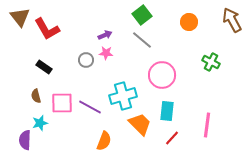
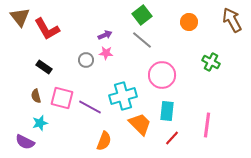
pink square: moved 5 px up; rotated 15 degrees clockwise
purple semicircle: moved 2 px down; rotated 66 degrees counterclockwise
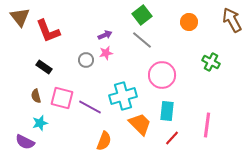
red L-shape: moved 1 px right, 2 px down; rotated 8 degrees clockwise
pink star: rotated 16 degrees counterclockwise
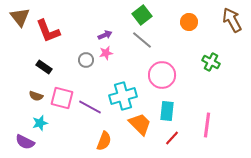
brown semicircle: rotated 56 degrees counterclockwise
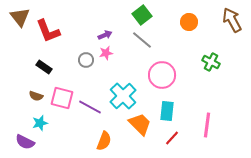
cyan cross: rotated 28 degrees counterclockwise
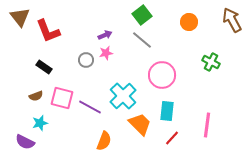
brown semicircle: rotated 40 degrees counterclockwise
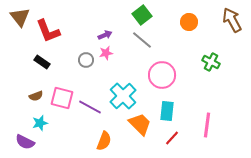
black rectangle: moved 2 px left, 5 px up
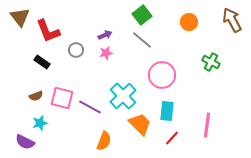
gray circle: moved 10 px left, 10 px up
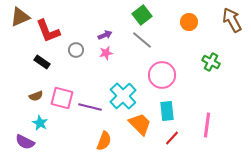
brown triangle: rotated 45 degrees clockwise
purple line: rotated 15 degrees counterclockwise
cyan rectangle: rotated 12 degrees counterclockwise
cyan star: rotated 28 degrees counterclockwise
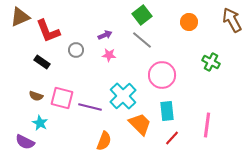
pink star: moved 3 px right, 2 px down; rotated 16 degrees clockwise
brown semicircle: rotated 40 degrees clockwise
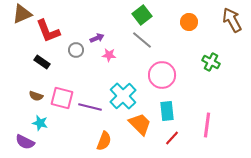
brown triangle: moved 2 px right, 3 px up
purple arrow: moved 8 px left, 3 px down
cyan star: rotated 14 degrees counterclockwise
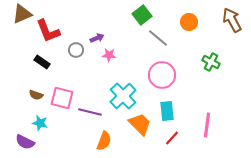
gray line: moved 16 px right, 2 px up
brown semicircle: moved 1 px up
purple line: moved 5 px down
